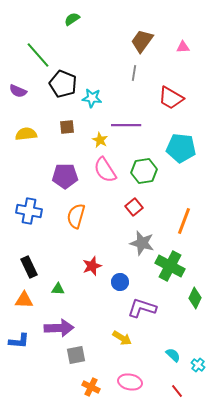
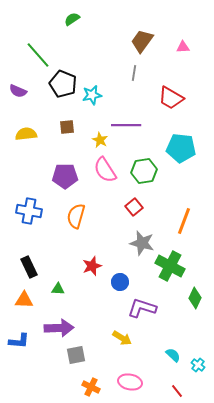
cyan star: moved 3 px up; rotated 18 degrees counterclockwise
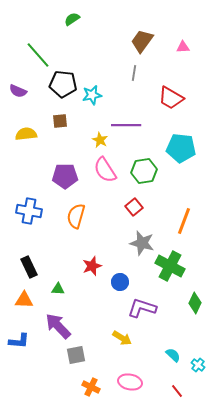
black pentagon: rotated 16 degrees counterclockwise
brown square: moved 7 px left, 6 px up
green diamond: moved 5 px down
purple arrow: moved 1 px left, 2 px up; rotated 132 degrees counterclockwise
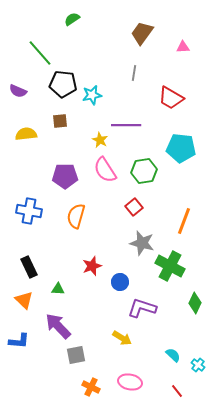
brown trapezoid: moved 8 px up
green line: moved 2 px right, 2 px up
orange triangle: rotated 42 degrees clockwise
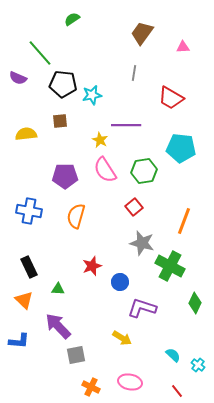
purple semicircle: moved 13 px up
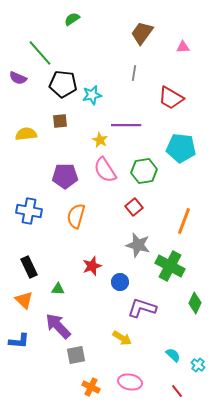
gray star: moved 4 px left, 2 px down
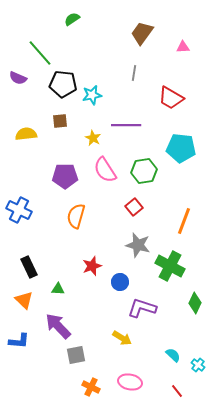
yellow star: moved 7 px left, 2 px up
blue cross: moved 10 px left, 1 px up; rotated 15 degrees clockwise
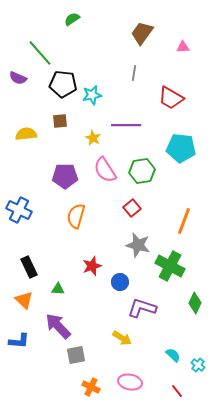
green hexagon: moved 2 px left
red square: moved 2 px left, 1 px down
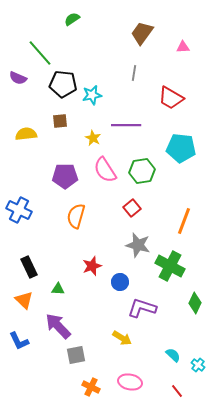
blue L-shape: rotated 60 degrees clockwise
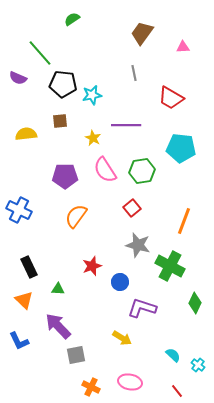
gray line: rotated 21 degrees counterclockwise
orange semicircle: rotated 20 degrees clockwise
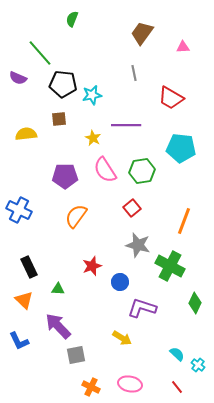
green semicircle: rotated 35 degrees counterclockwise
brown square: moved 1 px left, 2 px up
cyan semicircle: moved 4 px right, 1 px up
pink ellipse: moved 2 px down
red line: moved 4 px up
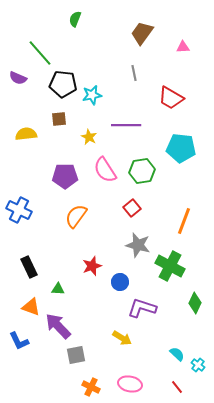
green semicircle: moved 3 px right
yellow star: moved 4 px left, 1 px up
orange triangle: moved 7 px right, 7 px down; rotated 24 degrees counterclockwise
